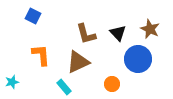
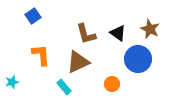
blue square: rotated 28 degrees clockwise
black triangle: rotated 12 degrees counterclockwise
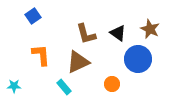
cyan star: moved 2 px right, 4 px down; rotated 16 degrees clockwise
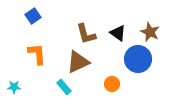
brown star: moved 3 px down
orange L-shape: moved 4 px left, 1 px up
cyan star: moved 1 px down
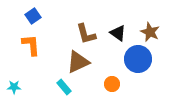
orange L-shape: moved 6 px left, 9 px up
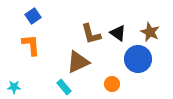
brown L-shape: moved 5 px right
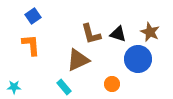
black triangle: moved 1 px down; rotated 18 degrees counterclockwise
brown triangle: moved 2 px up
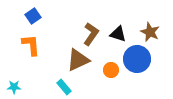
brown L-shape: rotated 130 degrees counterclockwise
blue circle: moved 1 px left
orange circle: moved 1 px left, 14 px up
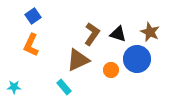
brown L-shape: moved 1 px right
orange L-shape: rotated 150 degrees counterclockwise
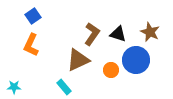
blue circle: moved 1 px left, 1 px down
